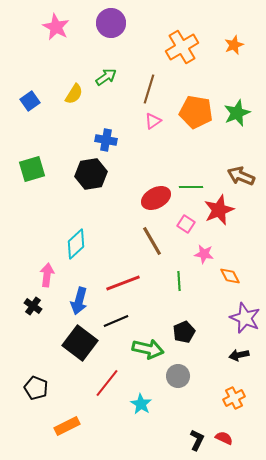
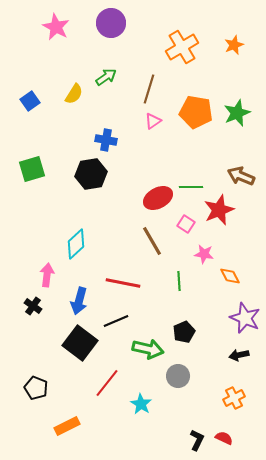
red ellipse at (156, 198): moved 2 px right
red line at (123, 283): rotated 32 degrees clockwise
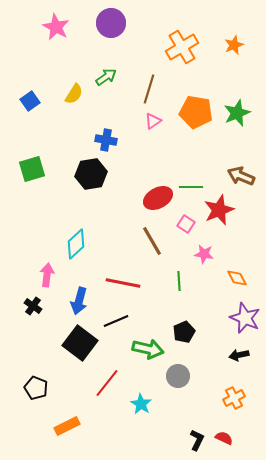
orange diamond at (230, 276): moved 7 px right, 2 px down
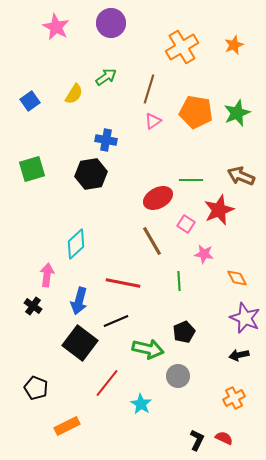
green line at (191, 187): moved 7 px up
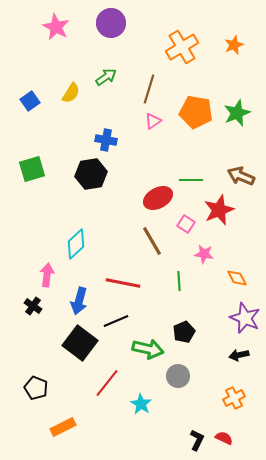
yellow semicircle at (74, 94): moved 3 px left, 1 px up
orange rectangle at (67, 426): moved 4 px left, 1 px down
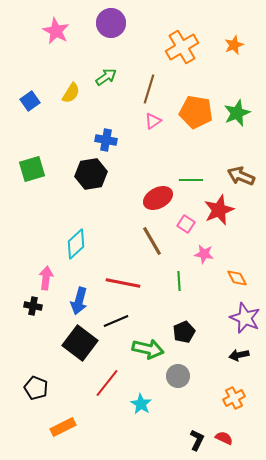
pink star at (56, 27): moved 4 px down
pink arrow at (47, 275): moved 1 px left, 3 px down
black cross at (33, 306): rotated 24 degrees counterclockwise
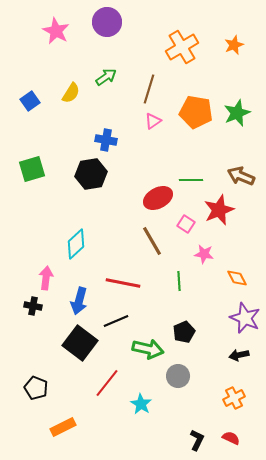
purple circle at (111, 23): moved 4 px left, 1 px up
red semicircle at (224, 438): moved 7 px right
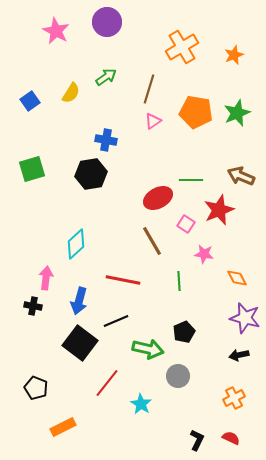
orange star at (234, 45): moved 10 px down
red line at (123, 283): moved 3 px up
purple star at (245, 318): rotated 8 degrees counterclockwise
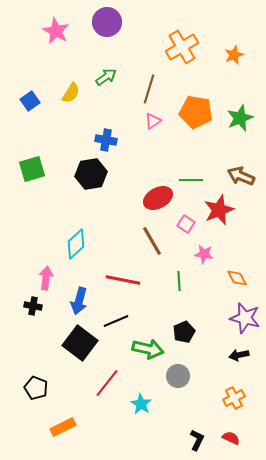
green star at (237, 113): moved 3 px right, 5 px down
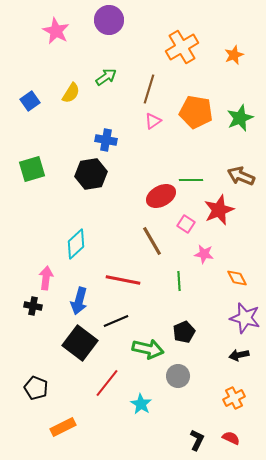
purple circle at (107, 22): moved 2 px right, 2 px up
red ellipse at (158, 198): moved 3 px right, 2 px up
